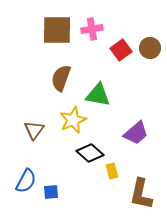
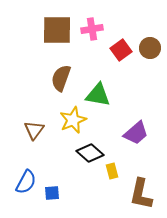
blue semicircle: moved 1 px down
blue square: moved 1 px right, 1 px down
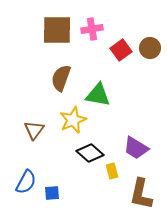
purple trapezoid: moved 15 px down; rotated 72 degrees clockwise
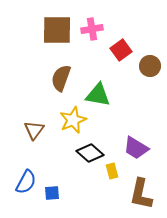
brown circle: moved 18 px down
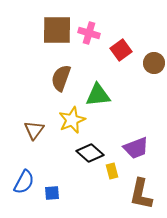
pink cross: moved 3 px left, 4 px down; rotated 25 degrees clockwise
brown circle: moved 4 px right, 3 px up
green triangle: rotated 16 degrees counterclockwise
yellow star: moved 1 px left
purple trapezoid: rotated 52 degrees counterclockwise
blue semicircle: moved 2 px left
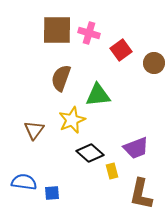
blue semicircle: rotated 110 degrees counterclockwise
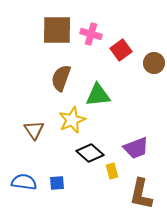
pink cross: moved 2 px right, 1 px down
brown triangle: rotated 10 degrees counterclockwise
blue square: moved 5 px right, 10 px up
